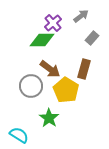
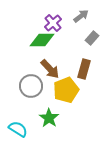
brown arrow: rotated 10 degrees clockwise
yellow pentagon: rotated 20 degrees clockwise
cyan semicircle: moved 1 px left, 6 px up
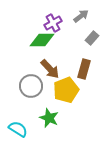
purple cross: rotated 12 degrees clockwise
green star: rotated 12 degrees counterclockwise
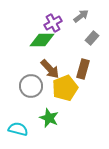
brown rectangle: moved 1 px left
yellow pentagon: moved 1 px left, 2 px up
cyan semicircle: rotated 18 degrees counterclockwise
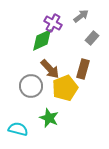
purple cross: rotated 30 degrees counterclockwise
green diamond: rotated 25 degrees counterclockwise
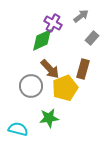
green star: rotated 30 degrees counterclockwise
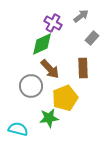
green diamond: moved 4 px down
brown rectangle: moved 1 px up; rotated 18 degrees counterclockwise
yellow pentagon: moved 10 px down
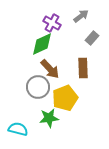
purple cross: moved 1 px left
gray circle: moved 7 px right, 1 px down
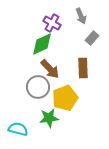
gray arrow: rotated 105 degrees clockwise
